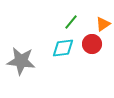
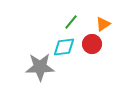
cyan diamond: moved 1 px right, 1 px up
gray star: moved 19 px right, 6 px down; rotated 8 degrees counterclockwise
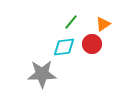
gray star: moved 2 px right, 7 px down
